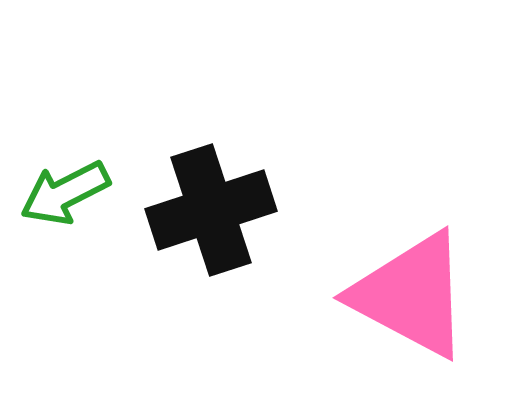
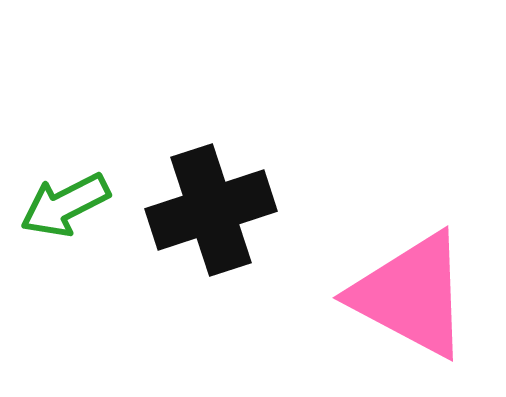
green arrow: moved 12 px down
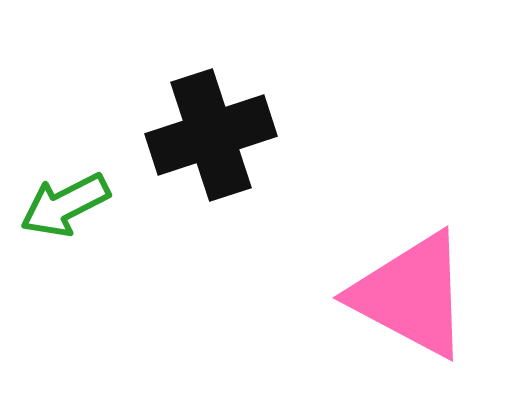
black cross: moved 75 px up
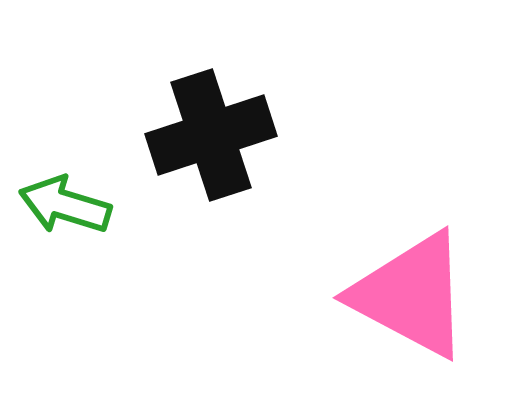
green arrow: rotated 44 degrees clockwise
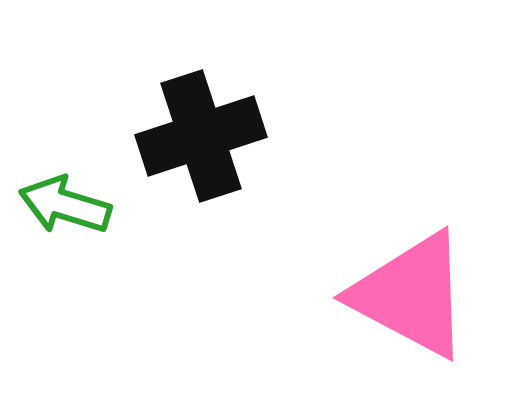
black cross: moved 10 px left, 1 px down
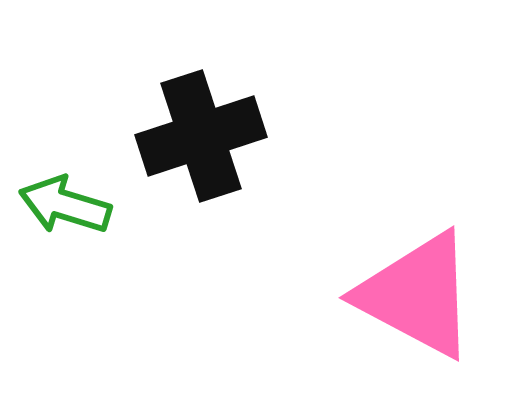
pink triangle: moved 6 px right
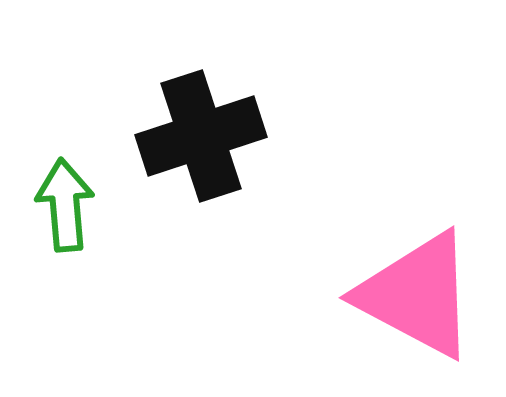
green arrow: rotated 68 degrees clockwise
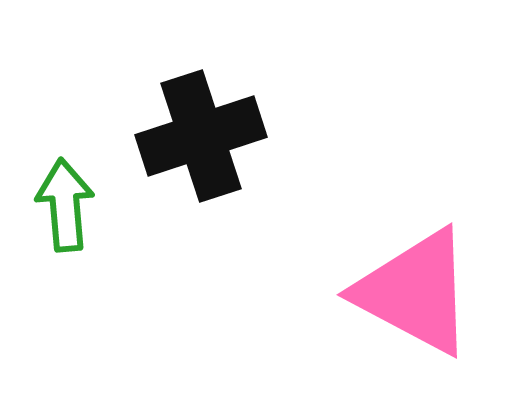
pink triangle: moved 2 px left, 3 px up
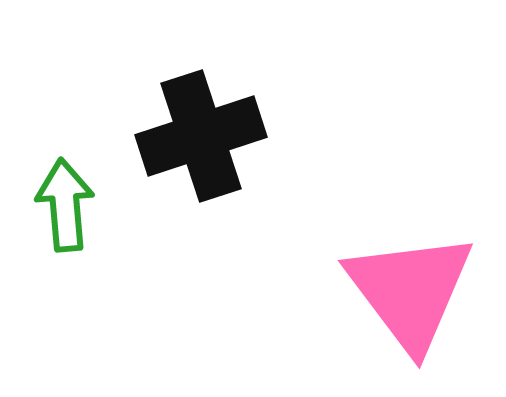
pink triangle: moved 5 px left, 1 px up; rotated 25 degrees clockwise
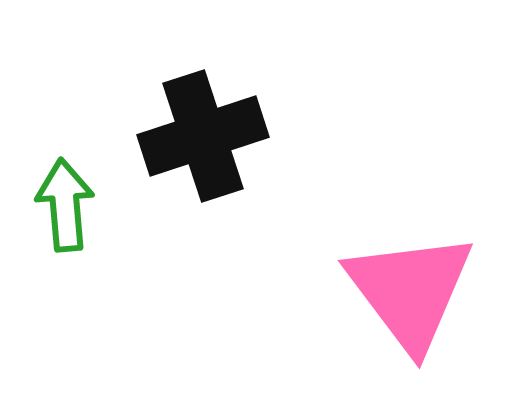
black cross: moved 2 px right
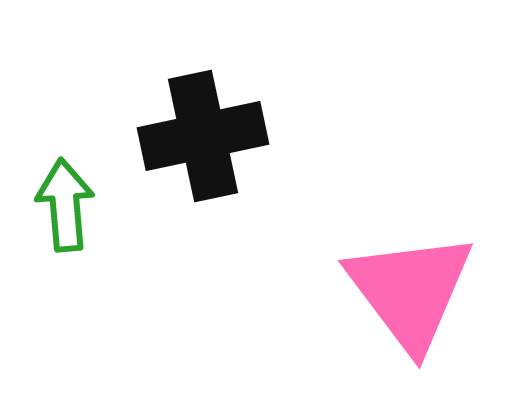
black cross: rotated 6 degrees clockwise
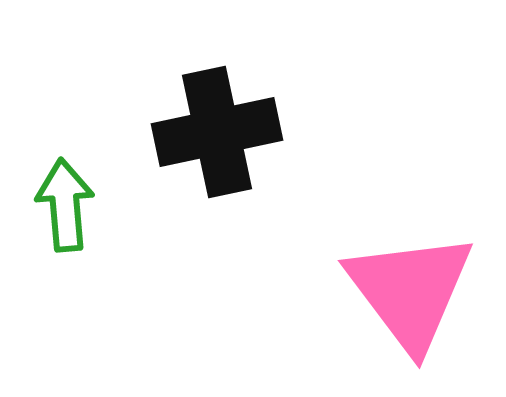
black cross: moved 14 px right, 4 px up
